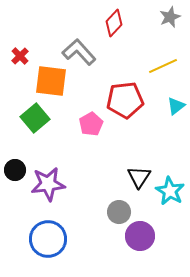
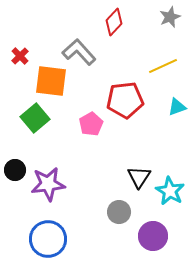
red diamond: moved 1 px up
cyan triangle: moved 1 px right, 1 px down; rotated 18 degrees clockwise
purple circle: moved 13 px right
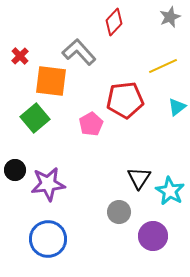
cyan triangle: rotated 18 degrees counterclockwise
black triangle: moved 1 px down
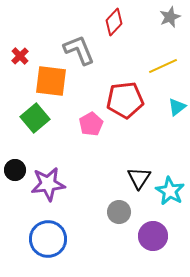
gray L-shape: moved 2 px up; rotated 20 degrees clockwise
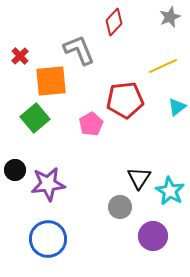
orange square: rotated 12 degrees counterclockwise
gray circle: moved 1 px right, 5 px up
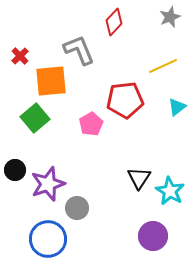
purple star: rotated 12 degrees counterclockwise
gray circle: moved 43 px left, 1 px down
